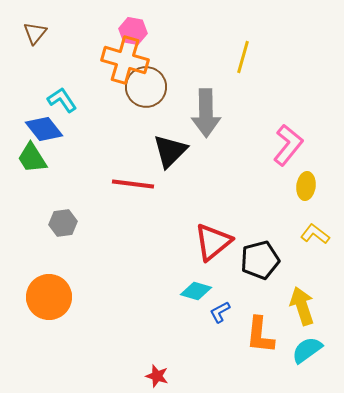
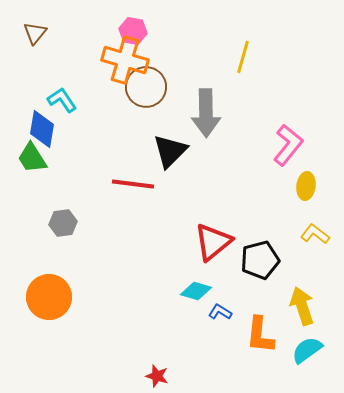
blue diamond: moved 2 px left; rotated 48 degrees clockwise
blue L-shape: rotated 60 degrees clockwise
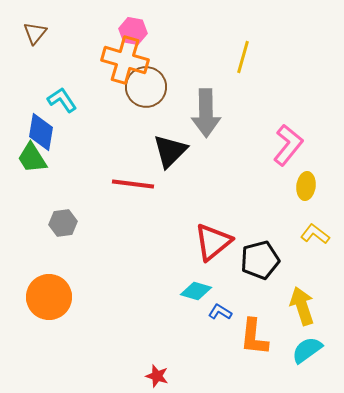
blue diamond: moved 1 px left, 3 px down
orange L-shape: moved 6 px left, 2 px down
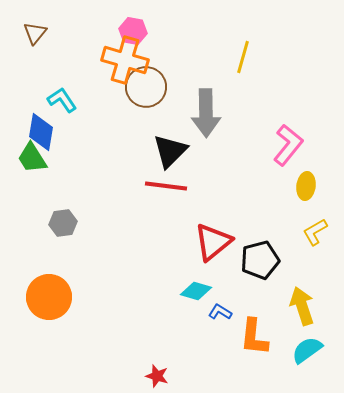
red line: moved 33 px right, 2 px down
yellow L-shape: moved 2 px up; rotated 68 degrees counterclockwise
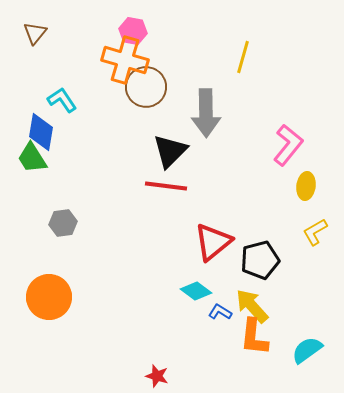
cyan diamond: rotated 20 degrees clockwise
yellow arrow: moved 50 px left; rotated 24 degrees counterclockwise
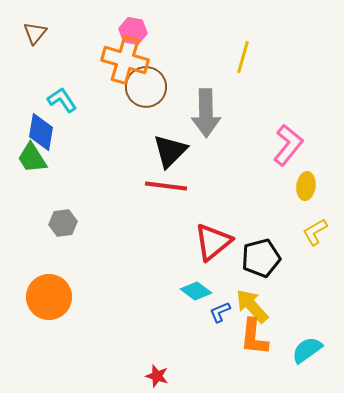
black pentagon: moved 1 px right, 2 px up
blue L-shape: rotated 55 degrees counterclockwise
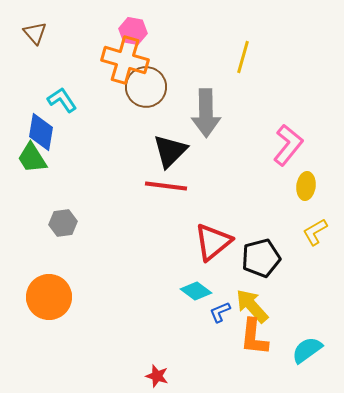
brown triangle: rotated 20 degrees counterclockwise
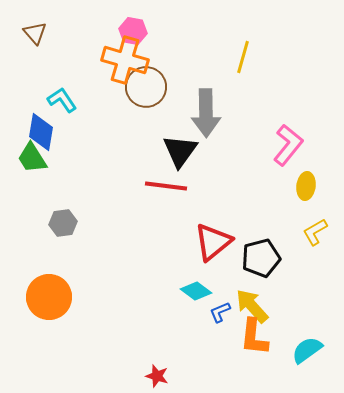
black triangle: moved 10 px right; rotated 9 degrees counterclockwise
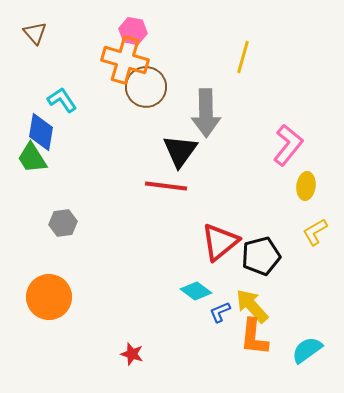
red triangle: moved 7 px right
black pentagon: moved 2 px up
red star: moved 25 px left, 22 px up
